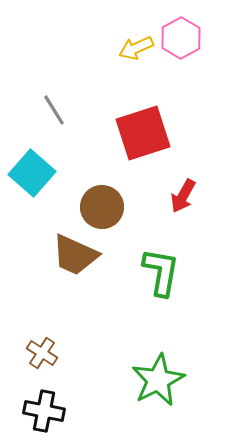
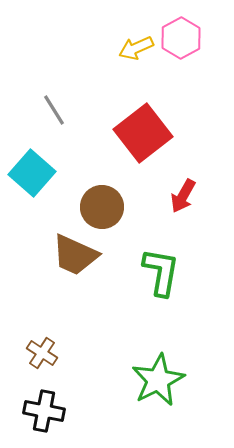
red square: rotated 20 degrees counterclockwise
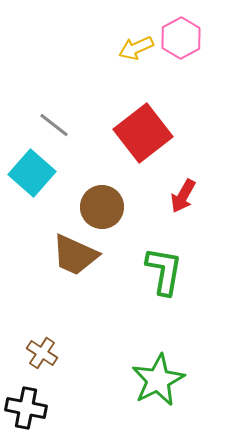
gray line: moved 15 px down; rotated 20 degrees counterclockwise
green L-shape: moved 3 px right, 1 px up
black cross: moved 18 px left, 3 px up
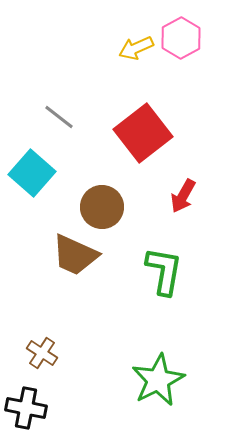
gray line: moved 5 px right, 8 px up
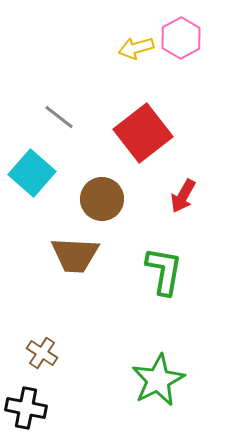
yellow arrow: rotated 8 degrees clockwise
brown circle: moved 8 px up
brown trapezoid: rotated 21 degrees counterclockwise
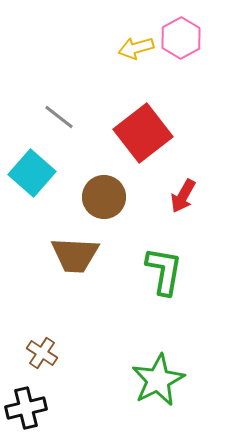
brown circle: moved 2 px right, 2 px up
black cross: rotated 24 degrees counterclockwise
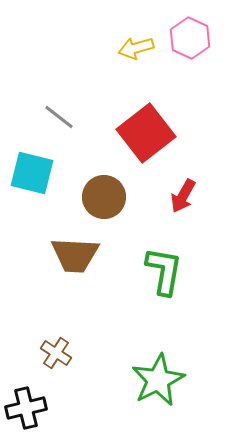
pink hexagon: moved 9 px right; rotated 6 degrees counterclockwise
red square: moved 3 px right
cyan square: rotated 27 degrees counterclockwise
brown cross: moved 14 px right
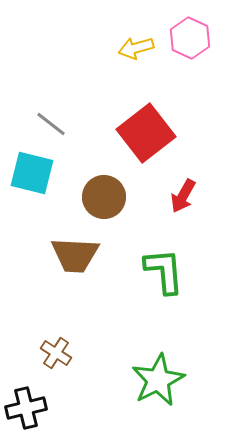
gray line: moved 8 px left, 7 px down
green L-shape: rotated 15 degrees counterclockwise
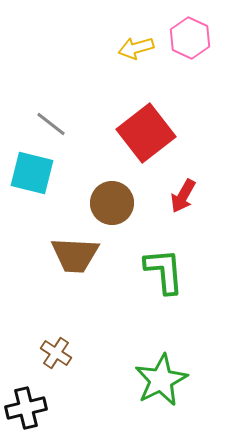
brown circle: moved 8 px right, 6 px down
green star: moved 3 px right
